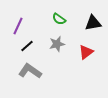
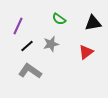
gray star: moved 6 px left
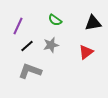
green semicircle: moved 4 px left, 1 px down
gray star: moved 1 px down
gray L-shape: rotated 15 degrees counterclockwise
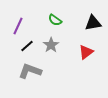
gray star: rotated 21 degrees counterclockwise
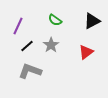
black triangle: moved 1 px left, 2 px up; rotated 18 degrees counterclockwise
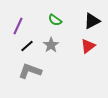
red triangle: moved 2 px right, 6 px up
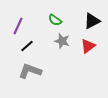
gray star: moved 11 px right, 4 px up; rotated 21 degrees counterclockwise
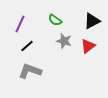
purple line: moved 2 px right, 2 px up
gray star: moved 2 px right
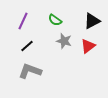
purple line: moved 3 px right, 3 px up
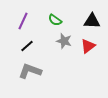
black triangle: rotated 30 degrees clockwise
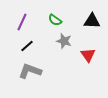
purple line: moved 1 px left, 1 px down
red triangle: moved 9 px down; rotated 28 degrees counterclockwise
